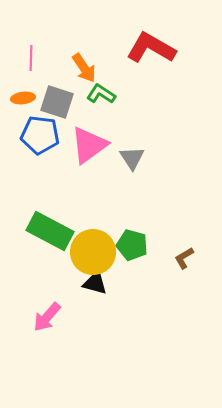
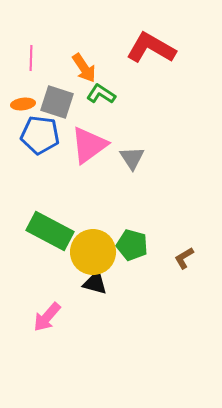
orange ellipse: moved 6 px down
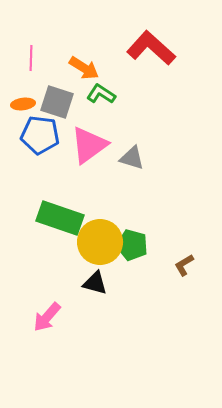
red L-shape: rotated 12 degrees clockwise
orange arrow: rotated 24 degrees counterclockwise
gray triangle: rotated 40 degrees counterclockwise
green rectangle: moved 10 px right, 13 px up; rotated 9 degrees counterclockwise
yellow circle: moved 7 px right, 10 px up
brown L-shape: moved 7 px down
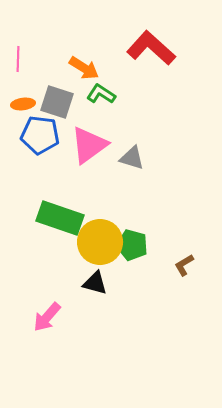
pink line: moved 13 px left, 1 px down
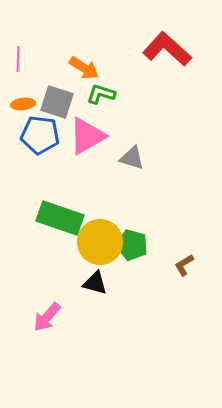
red L-shape: moved 16 px right, 1 px down
green L-shape: rotated 16 degrees counterclockwise
pink triangle: moved 2 px left, 9 px up; rotated 6 degrees clockwise
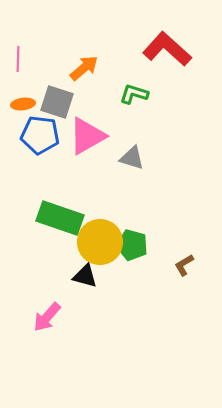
orange arrow: rotated 72 degrees counterclockwise
green L-shape: moved 33 px right
black triangle: moved 10 px left, 7 px up
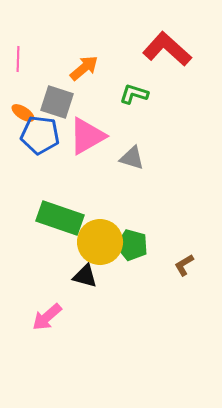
orange ellipse: moved 9 px down; rotated 40 degrees clockwise
pink arrow: rotated 8 degrees clockwise
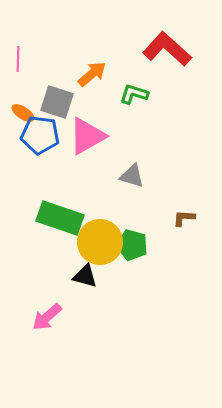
orange arrow: moved 8 px right, 6 px down
gray triangle: moved 18 px down
brown L-shape: moved 47 px up; rotated 35 degrees clockwise
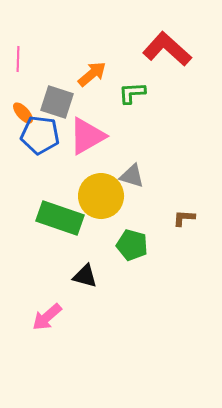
green L-shape: moved 2 px left, 1 px up; rotated 20 degrees counterclockwise
orange ellipse: rotated 15 degrees clockwise
yellow circle: moved 1 px right, 46 px up
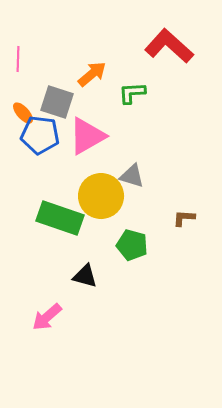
red L-shape: moved 2 px right, 3 px up
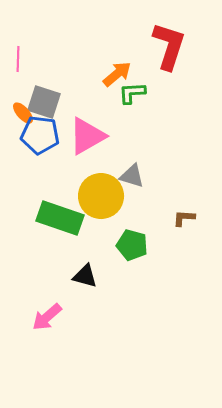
red L-shape: rotated 66 degrees clockwise
orange arrow: moved 25 px right
gray square: moved 13 px left
